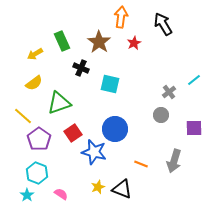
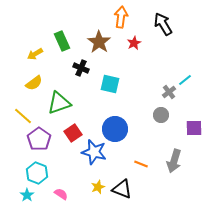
cyan line: moved 9 px left
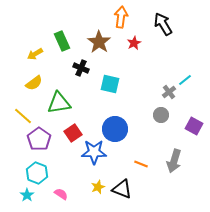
green triangle: rotated 10 degrees clockwise
purple square: moved 2 px up; rotated 30 degrees clockwise
blue star: rotated 15 degrees counterclockwise
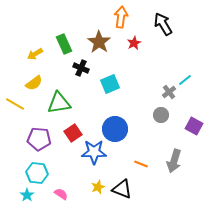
green rectangle: moved 2 px right, 3 px down
cyan square: rotated 36 degrees counterclockwise
yellow line: moved 8 px left, 12 px up; rotated 12 degrees counterclockwise
purple pentagon: rotated 30 degrees counterclockwise
cyan hexagon: rotated 15 degrees counterclockwise
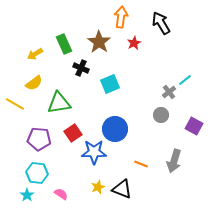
black arrow: moved 2 px left, 1 px up
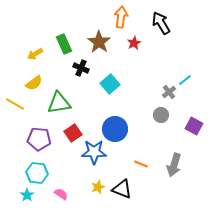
cyan square: rotated 18 degrees counterclockwise
gray arrow: moved 4 px down
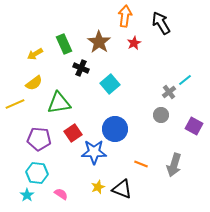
orange arrow: moved 4 px right, 1 px up
yellow line: rotated 54 degrees counterclockwise
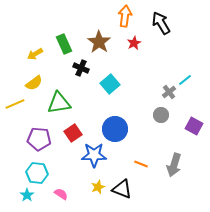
blue star: moved 3 px down
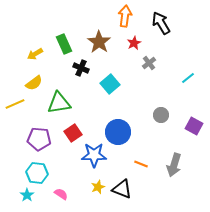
cyan line: moved 3 px right, 2 px up
gray cross: moved 20 px left, 29 px up
blue circle: moved 3 px right, 3 px down
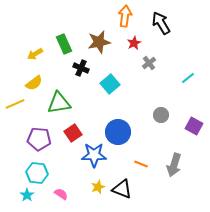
brown star: rotated 25 degrees clockwise
